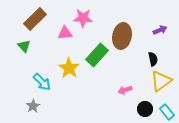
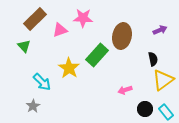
pink triangle: moved 5 px left, 3 px up; rotated 14 degrees counterclockwise
yellow triangle: moved 2 px right, 1 px up
cyan rectangle: moved 1 px left
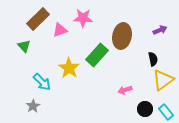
brown rectangle: moved 3 px right
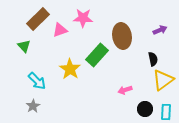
brown ellipse: rotated 20 degrees counterclockwise
yellow star: moved 1 px right, 1 px down
cyan arrow: moved 5 px left, 1 px up
cyan rectangle: rotated 42 degrees clockwise
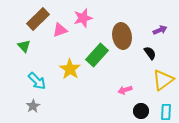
pink star: rotated 18 degrees counterclockwise
black semicircle: moved 3 px left, 6 px up; rotated 24 degrees counterclockwise
black circle: moved 4 px left, 2 px down
